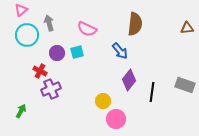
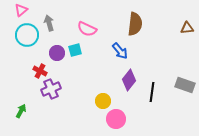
cyan square: moved 2 px left, 2 px up
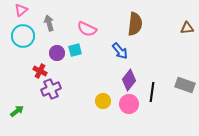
cyan circle: moved 4 px left, 1 px down
green arrow: moved 4 px left; rotated 24 degrees clockwise
pink circle: moved 13 px right, 15 px up
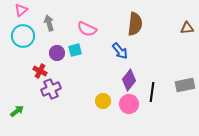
gray rectangle: rotated 30 degrees counterclockwise
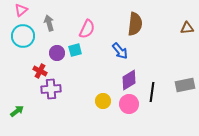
pink semicircle: rotated 90 degrees counterclockwise
purple diamond: rotated 20 degrees clockwise
purple cross: rotated 18 degrees clockwise
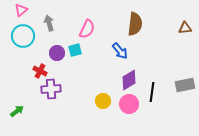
brown triangle: moved 2 px left
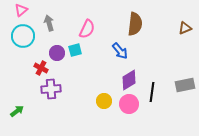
brown triangle: rotated 16 degrees counterclockwise
red cross: moved 1 px right, 3 px up
yellow circle: moved 1 px right
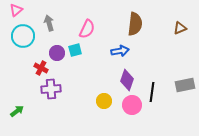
pink triangle: moved 5 px left
brown triangle: moved 5 px left
blue arrow: rotated 60 degrees counterclockwise
purple diamond: moved 2 px left; rotated 40 degrees counterclockwise
pink circle: moved 3 px right, 1 px down
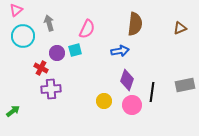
green arrow: moved 4 px left
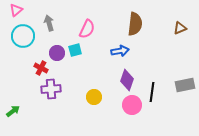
yellow circle: moved 10 px left, 4 px up
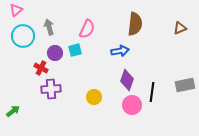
gray arrow: moved 4 px down
purple circle: moved 2 px left
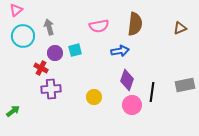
pink semicircle: moved 12 px right, 3 px up; rotated 54 degrees clockwise
